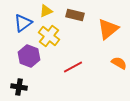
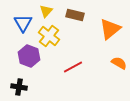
yellow triangle: rotated 24 degrees counterclockwise
blue triangle: rotated 24 degrees counterclockwise
orange triangle: moved 2 px right
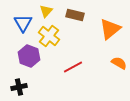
black cross: rotated 21 degrees counterclockwise
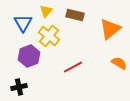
purple hexagon: rotated 20 degrees clockwise
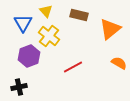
yellow triangle: rotated 24 degrees counterclockwise
brown rectangle: moved 4 px right
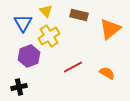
yellow cross: rotated 20 degrees clockwise
orange semicircle: moved 12 px left, 10 px down
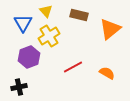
purple hexagon: moved 1 px down
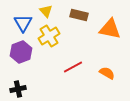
orange triangle: rotated 50 degrees clockwise
purple hexagon: moved 8 px left, 5 px up
black cross: moved 1 px left, 2 px down
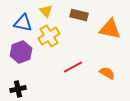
blue triangle: rotated 48 degrees counterclockwise
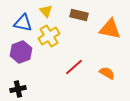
red line: moved 1 px right; rotated 12 degrees counterclockwise
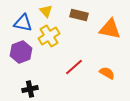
black cross: moved 12 px right
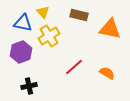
yellow triangle: moved 3 px left, 1 px down
black cross: moved 1 px left, 3 px up
